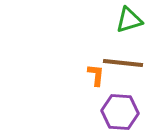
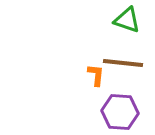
green triangle: moved 2 px left; rotated 36 degrees clockwise
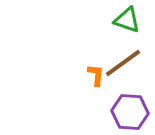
brown line: rotated 42 degrees counterclockwise
purple hexagon: moved 10 px right
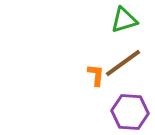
green triangle: moved 3 px left; rotated 36 degrees counterclockwise
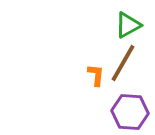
green triangle: moved 4 px right, 5 px down; rotated 12 degrees counterclockwise
brown line: rotated 24 degrees counterclockwise
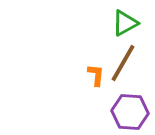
green triangle: moved 3 px left, 2 px up
